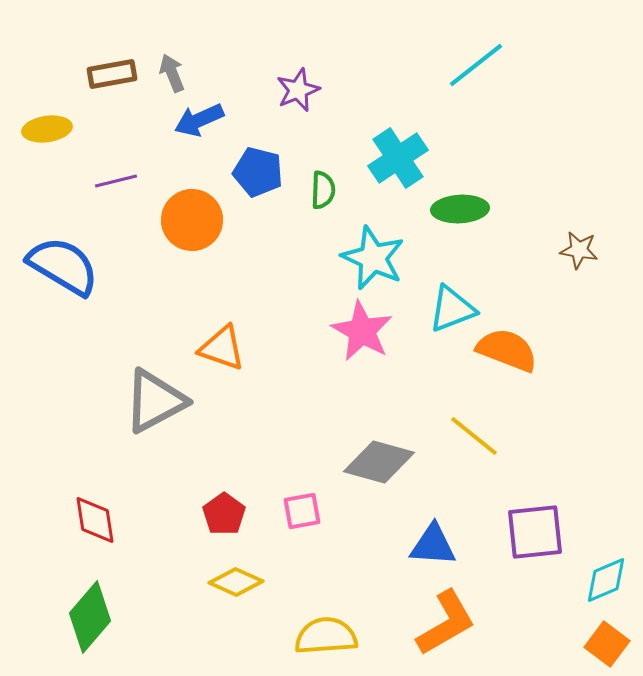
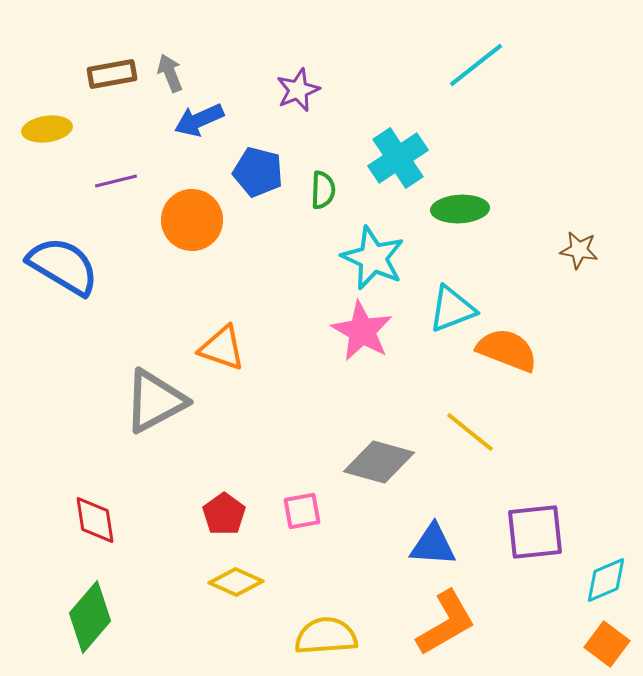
gray arrow: moved 2 px left
yellow line: moved 4 px left, 4 px up
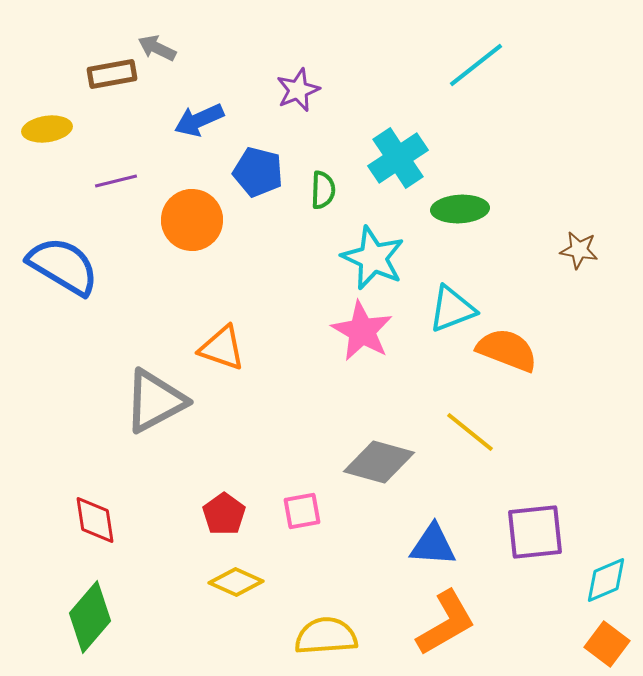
gray arrow: moved 13 px left, 25 px up; rotated 42 degrees counterclockwise
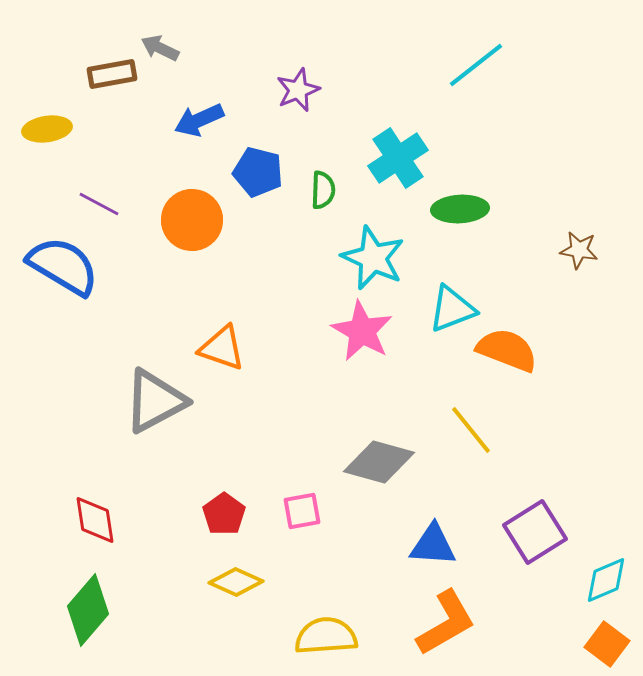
gray arrow: moved 3 px right
purple line: moved 17 px left, 23 px down; rotated 42 degrees clockwise
yellow line: moved 1 px right, 2 px up; rotated 12 degrees clockwise
purple square: rotated 26 degrees counterclockwise
green diamond: moved 2 px left, 7 px up
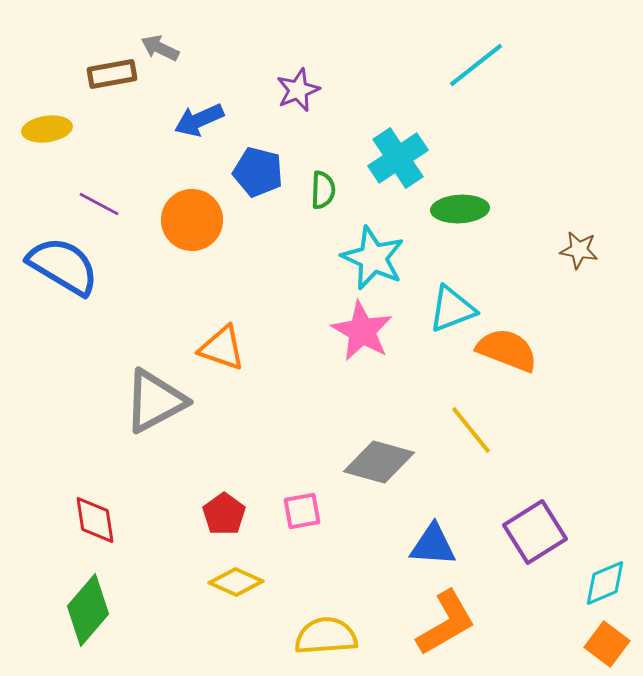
cyan diamond: moved 1 px left, 3 px down
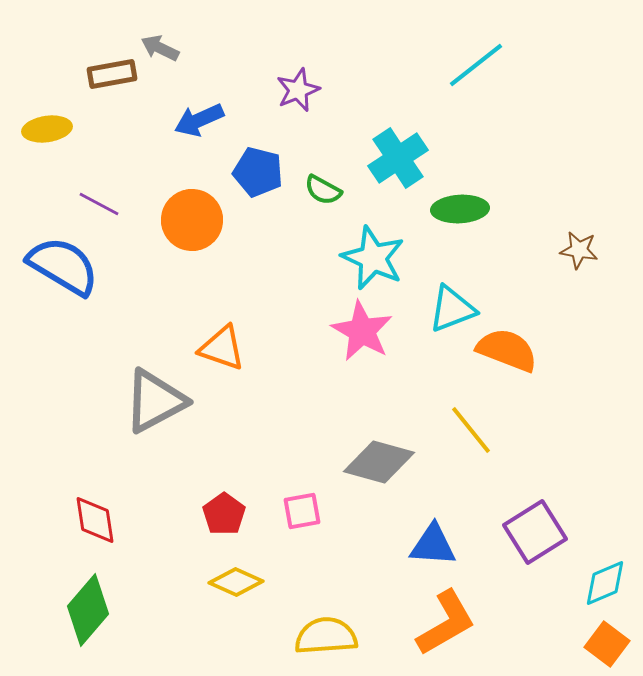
green semicircle: rotated 117 degrees clockwise
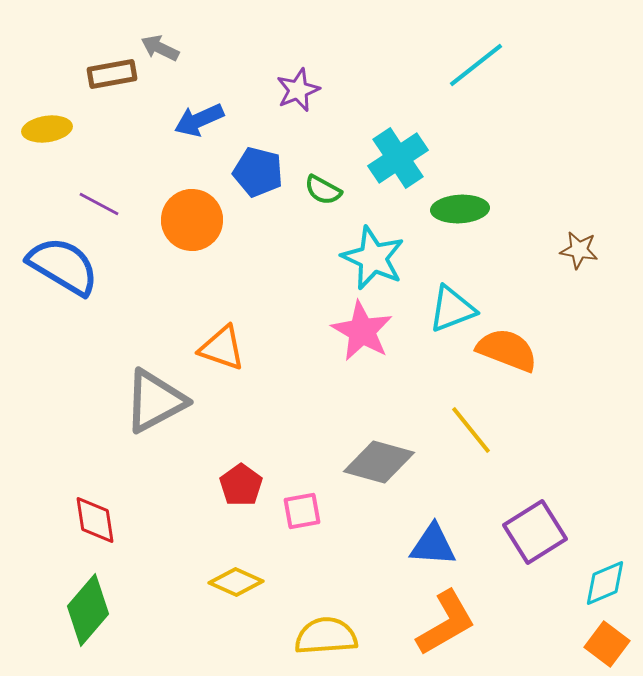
red pentagon: moved 17 px right, 29 px up
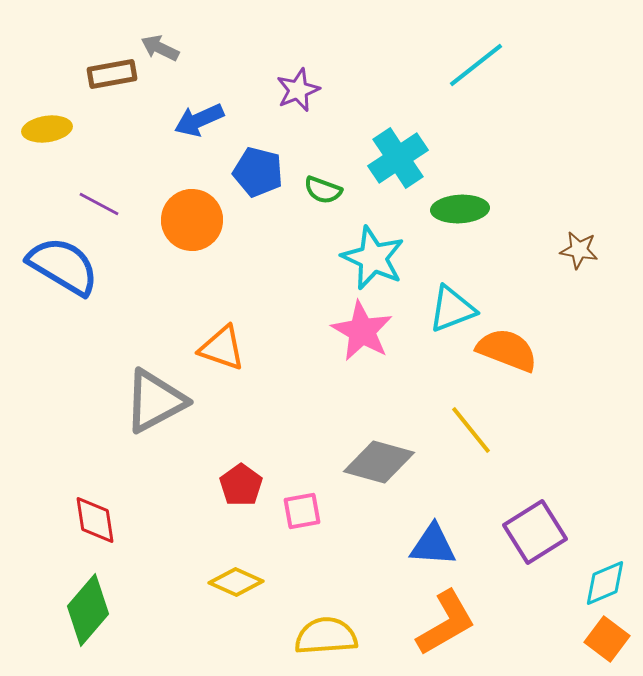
green semicircle: rotated 9 degrees counterclockwise
orange square: moved 5 px up
